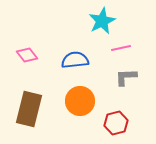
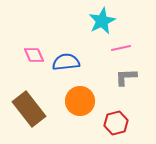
pink diamond: moved 7 px right; rotated 15 degrees clockwise
blue semicircle: moved 9 px left, 2 px down
brown rectangle: rotated 52 degrees counterclockwise
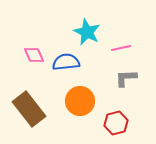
cyan star: moved 15 px left, 11 px down; rotated 20 degrees counterclockwise
gray L-shape: moved 1 px down
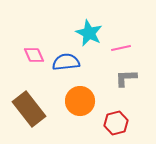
cyan star: moved 2 px right, 1 px down
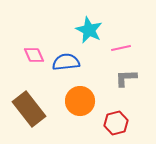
cyan star: moved 3 px up
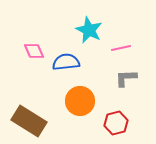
pink diamond: moved 4 px up
brown rectangle: moved 12 px down; rotated 20 degrees counterclockwise
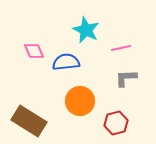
cyan star: moved 3 px left
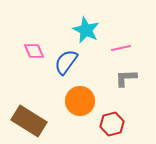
blue semicircle: rotated 48 degrees counterclockwise
red hexagon: moved 4 px left, 1 px down
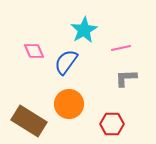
cyan star: moved 2 px left; rotated 16 degrees clockwise
orange circle: moved 11 px left, 3 px down
red hexagon: rotated 15 degrees clockwise
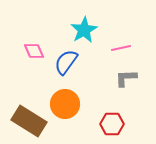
orange circle: moved 4 px left
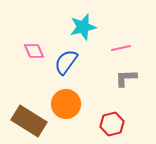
cyan star: moved 1 px left, 3 px up; rotated 16 degrees clockwise
orange circle: moved 1 px right
red hexagon: rotated 15 degrees counterclockwise
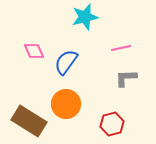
cyan star: moved 2 px right, 10 px up
